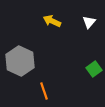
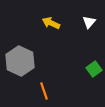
yellow arrow: moved 1 px left, 2 px down
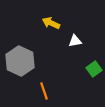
white triangle: moved 14 px left, 19 px down; rotated 40 degrees clockwise
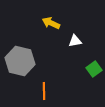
gray hexagon: rotated 12 degrees counterclockwise
orange line: rotated 18 degrees clockwise
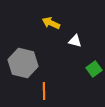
white triangle: rotated 24 degrees clockwise
gray hexagon: moved 3 px right, 2 px down
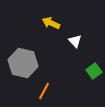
white triangle: rotated 32 degrees clockwise
green square: moved 2 px down
orange line: rotated 30 degrees clockwise
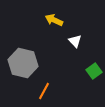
yellow arrow: moved 3 px right, 3 px up
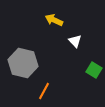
green square: moved 1 px up; rotated 21 degrees counterclockwise
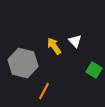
yellow arrow: moved 26 px down; rotated 30 degrees clockwise
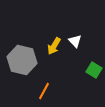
yellow arrow: rotated 114 degrees counterclockwise
gray hexagon: moved 1 px left, 3 px up
